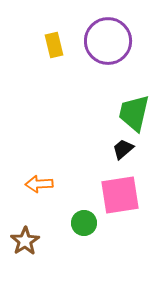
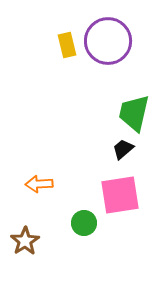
yellow rectangle: moved 13 px right
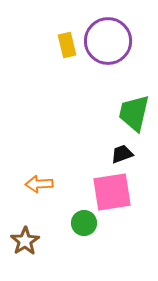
black trapezoid: moved 1 px left, 5 px down; rotated 20 degrees clockwise
pink square: moved 8 px left, 3 px up
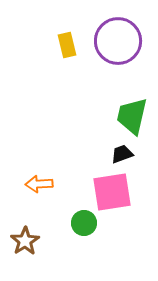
purple circle: moved 10 px right
green trapezoid: moved 2 px left, 3 px down
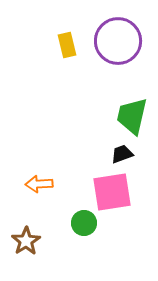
brown star: moved 1 px right
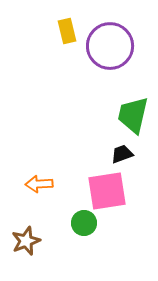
purple circle: moved 8 px left, 5 px down
yellow rectangle: moved 14 px up
green trapezoid: moved 1 px right, 1 px up
pink square: moved 5 px left, 1 px up
brown star: rotated 12 degrees clockwise
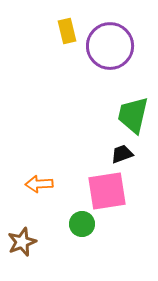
green circle: moved 2 px left, 1 px down
brown star: moved 4 px left, 1 px down
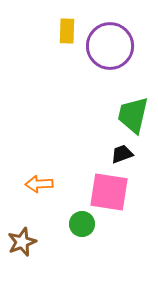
yellow rectangle: rotated 15 degrees clockwise
pink square: moved 2 px right, 1 px down; rotated 18 degrees clockwise
